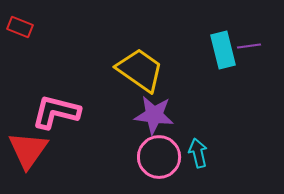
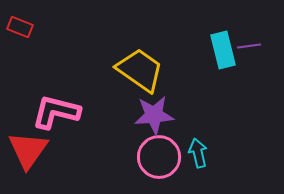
purple star: rotated 12 degrees counterclockwise
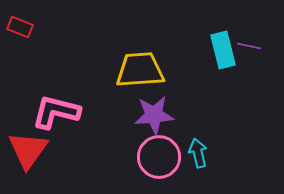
purple line: rotated 20 degrees clockwise
yellow trapezoid: rotated 39 degrees counterclockwise
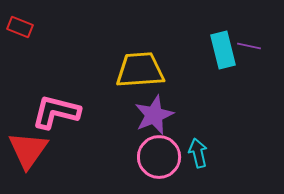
purple star: rotated 18 degrees counterclockwise
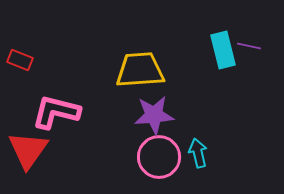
red rectangle: moved 33 px down
purple star: rotated 18 degrees clockwise
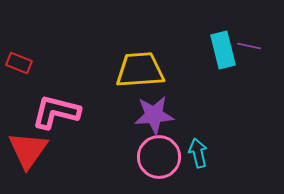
red rectangle: moved 1 px left, 3 px down
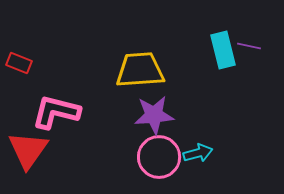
cyan arrow: rotated 88 degrees clockwise
